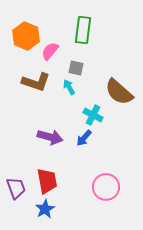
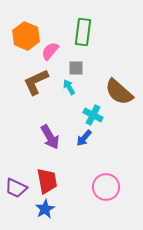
green rectangle: moved 2 px down
gray square: rotated 14 degrees counterclockwise
brown L-shape: rotated 136 degrees clockwise
purple arrow: rotated 45 degrees clockwise
purple trapezoid: rotated 135 degrees clockwise
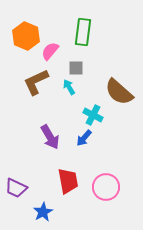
red trapezoid: moved 21 px right
blue star: moved 2 px left, 3 px down
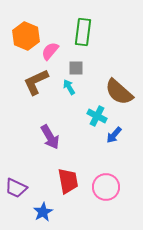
cyan cross: moved 4 px right, 1 px down
blue arrow: moved 30 px right, 3 px up
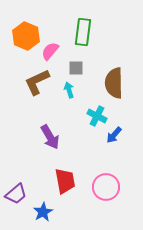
brown L-shape: moved 1 px right
cyan arrow: moved 3 px down; rotated 14 degrees clockwise
brown semicircle: moved 5 px left, 9 px up; rotated 48 degrees clockwise
red trapezoid: moved 3 px left
purple trapezoid: moved 6 px down; rotated 65 degrees counterclockwise
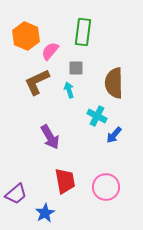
blue star: moved 2 px right, 1 px down
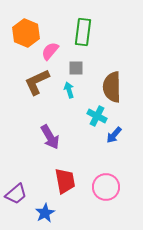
orange hexagon: moved 3 px up
brown semicircle: moved 2 px left, 4 px down
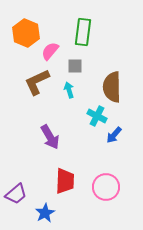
gray square: moved 1 px left, 2 px up
red trapezoid: rotated 12 degrees clockwise
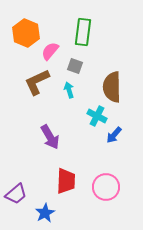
gray square: rotated 21 degrees clockwise
red trapezoid: moved 1 px right
